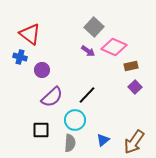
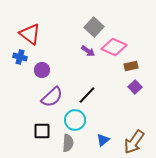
black square: moved 1 px right, 1 px down
gray semicircle: moved 2 px left
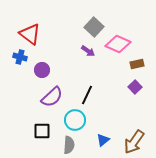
pink diamond: moved 4 px right, 3 px up
brown rectangle: moved 6 px right, 2 px up
black line: rotated 18 degrees counterclockwise
gray semicircle: moved 1 px right, 2 px down
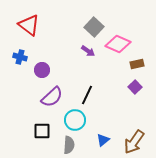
red triangle: moved 1 px left, 9 px up
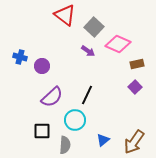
red triangle: moved 36 px right, 10 px up
purple circle: moved 4 px up
gray semicircle: moved 4 px left
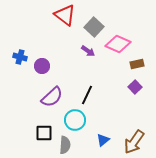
black square: moved 2 px right, 2 px down
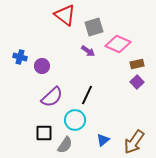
gray square: rotated 30 degrees clockwise
purple square: moved 2 px right, 5 px up
gray semicircle: rotated 30 degrees clockwise
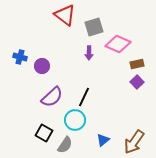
purple arrow: moved 1 px right, 2 px down; rotated 56 degrees clockwise
black line: moved 3 px left, 2 px down
black square: rotated 30 degrees clockwise
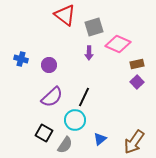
blue cross: moved 1 px right, 2 px down
purple circle: moved 7 px right, 1 px up
blue triangle: moved 3 px left, 1 px up
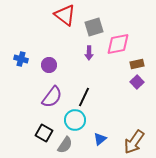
pink diamond: rotated 35 degrees counterclockwise
purple semicircle: rotated 10 degrees counterclockwise
